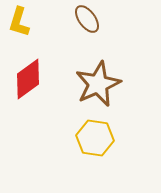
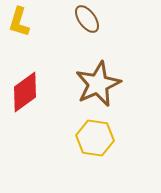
red diamond: moved 3 px left, 13 px down
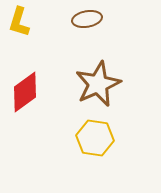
brown ellipse: rotated 64 degrees counterclockwise
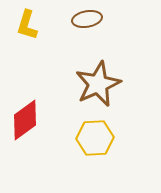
yellow L-shape: moved 8 px right, 3 px down
red diamond: moved 28 px down
yellow hexagon: rotated 12 degrees counterclockwise
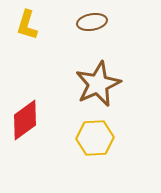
brown ellipse: moved 5 px right, 3 px down
